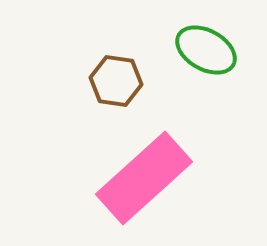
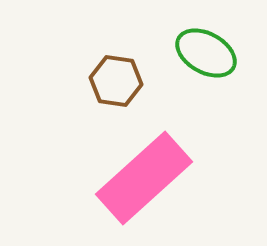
green ellipse: moved 3 px down
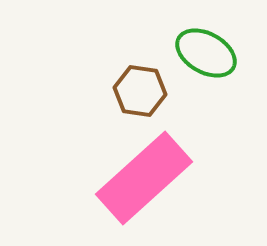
brown hexagon: moved 24 px right, 10 px down
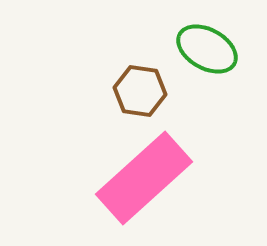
green ellipse: moved 1 px right, 4 px up
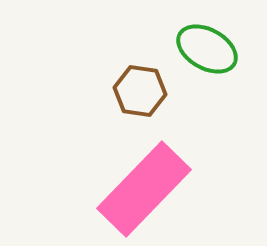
pink rectangle: moved 11 px down; rotated 4 degrees counterclockwise
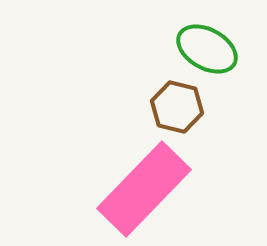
brown hexagon: moved 37 px right, 16 px down; rotated 6 degrees clockwise
